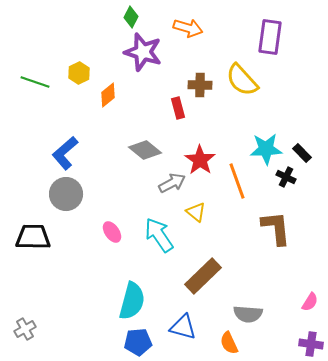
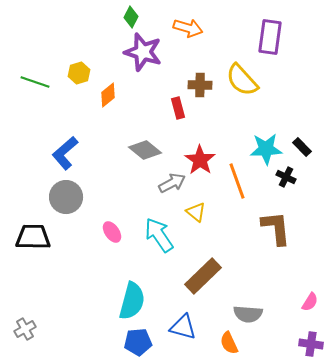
yellow hexagon: rotated 10 degrees clockwise
black rectangle: moved 6 px up
gray circle: moved 3 px down
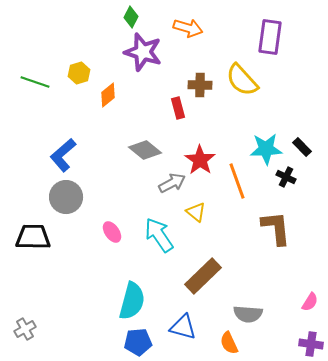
blue L-shape: moved 2 px left, 2 px down
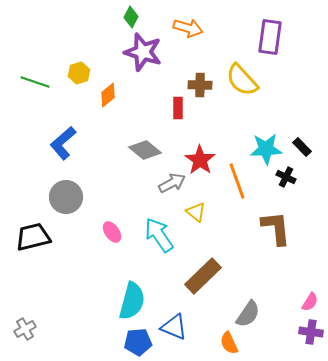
red rectangle: rotated 15 degrees clockwise
blue L-shape: moved 12 px up
black trapezoid: rotated 15 degrees counterclockwise
gray semicircle: rotated 60 degrees counterclockwise
blue triangle: moved 9 px left; rotated 8 degrees clockwise
purple cross: moved 12 px up
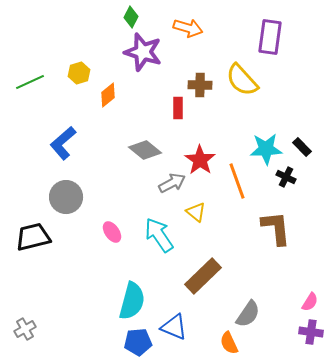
green line: moved 5 px left; rotated 44 degrees counterclockwise
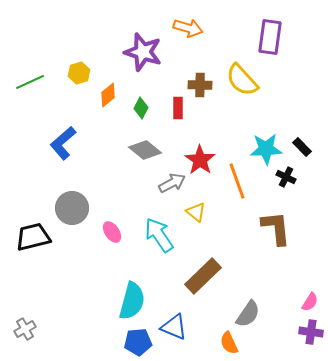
green diamond: moved 10 px right, 91 px down
gray circle: moved 6 px right, 11 px down
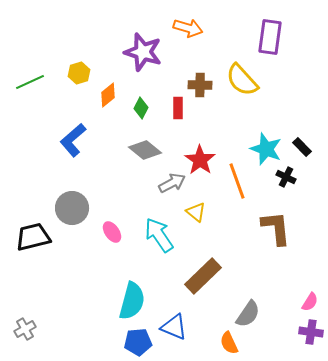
blue L-shape: moved 10 px right, 3 px up
cyan star: rotated 24 degrees clockwise
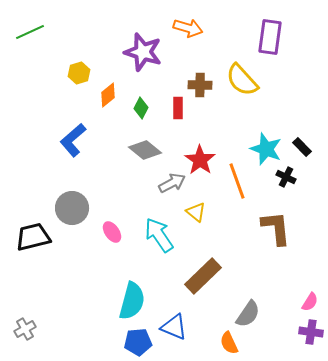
green line: moved 50 px up
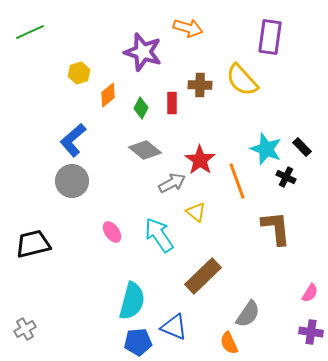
red rectangle: moved 6 px left, 5 px up
gray circle: moved 27 px up
black trapezoid: moved 7 px down
pink semicircle: moved 9 px up
